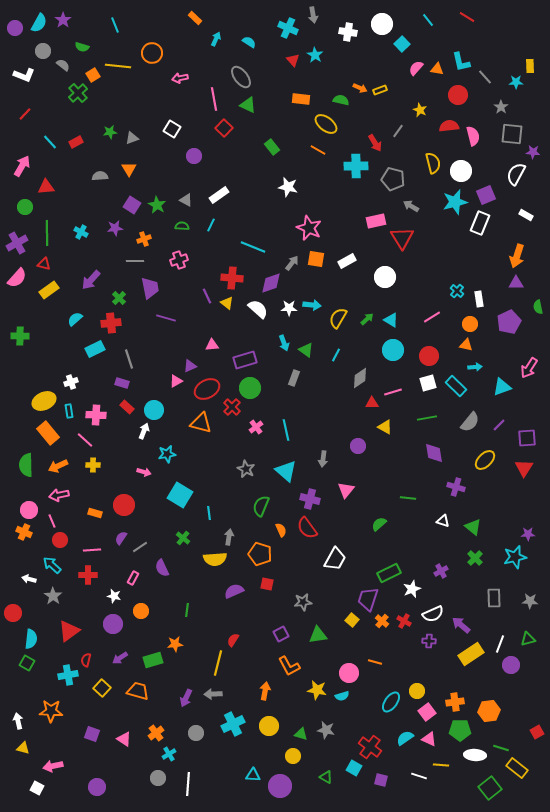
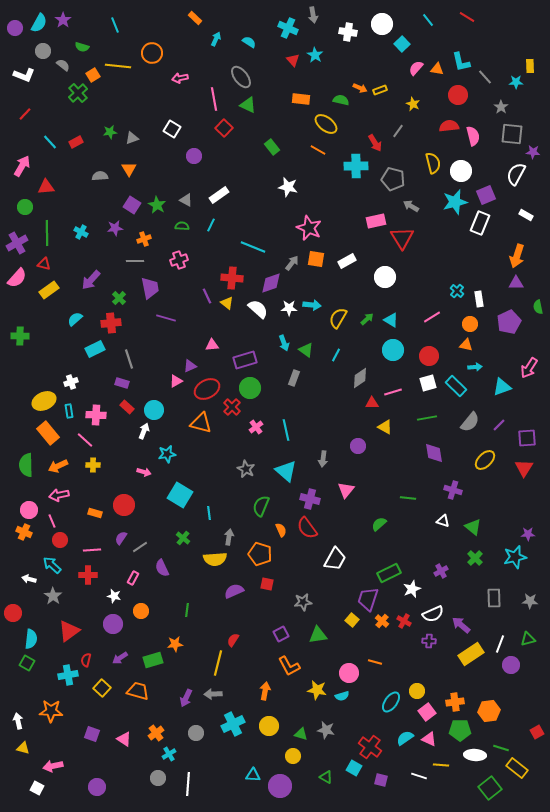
yellow star at (420, 110): moved 7 px left, 6 px up
purple cross at (456, 487): moved 3 px left, 3 px down
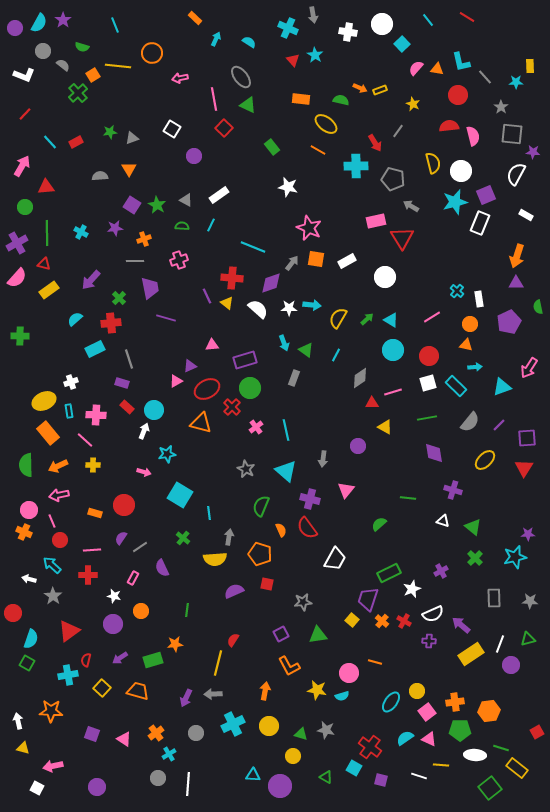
cyan semicircle at (31, 639): rotated 12 degrees clockwise
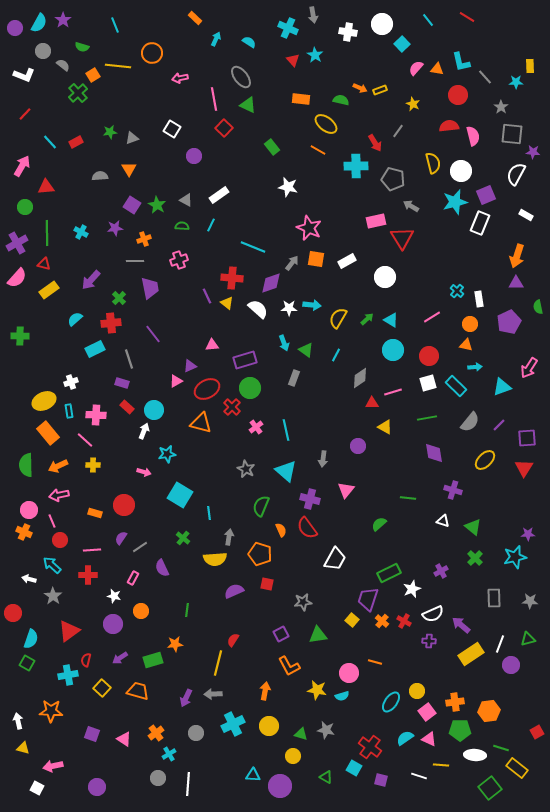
purple line at (166, 318): moved 13 px left, 16 px down; rotated 36 degrees clockwise
